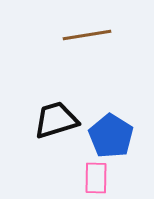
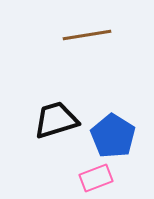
blue pentagon: moved 2 px right
pink rectangle: rotated 68 degrees clockwise
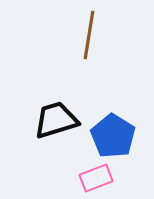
brown line: moved 2 px right; rotated 72 degrees counterclockwise
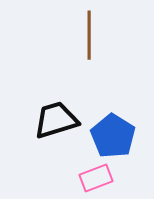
brown line: rotated 9 degrees counterclockwise
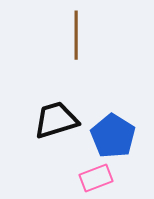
brown line: moved 13 px left
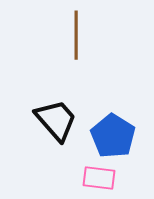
black trapezoid: rotated 66 degrees clockwise
pink rectangle: moved 3 px right; rotated 28 degrees clockwise
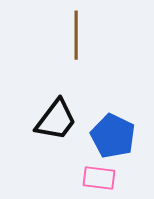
black trapezoid: rotated 78 degrees clockwise
blue pentagon: rotated 6 degrees counterclockwise
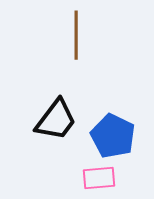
pink rectangle: rotated 12 degrees counterclockwise
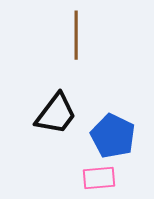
black trapezoid: moved 6 px up
